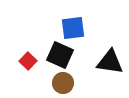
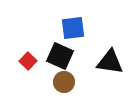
black square: moved 1 px down
brown circle: moved 1 px right, 1 px up
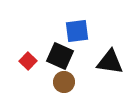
blue square: moved 4 px right, 3 px down
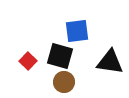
black square: rotated 8 degrees counterclockwise
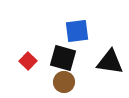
black square: moved 3 px right, 2 px down
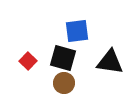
brown circle: moved 1 px down
